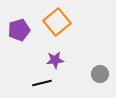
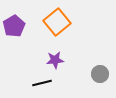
purple pentagon: moved 5 px left, 4 px up; rotated 15 degrees counterclockwise
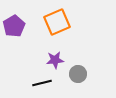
orange square: rotated 16 degrees clockwise
gray circle: moved 22 px left
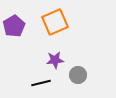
orange square: moved 2 px left
gray circle: moved 1 px down
black line: moved 1 px left
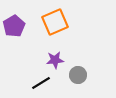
black line: rotated 18 degrees counterclockwise
